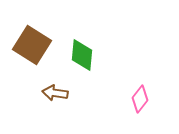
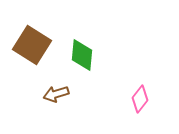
brown arrow: moved 1 px right, 1 px down; rotated 25 degrees counterclockwise
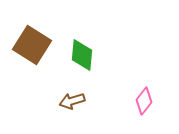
brown arrow: moved 16 px right, 7 px down
pink diamond: moved 4 px right, 2 px down
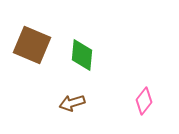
brown square: rotated 9 degrees counterclockwise
brown arrow: moved 2 px down
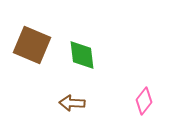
green diamond: rotated 12 degrees counterclockwise
brown arrow: rotated 20 degrees clockwise
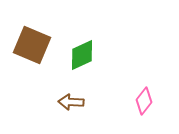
green diamond: rotated 72 degrees clockwise
brown arrow: moved 1 px left, 1 px up
